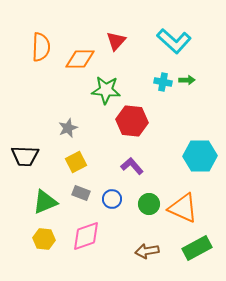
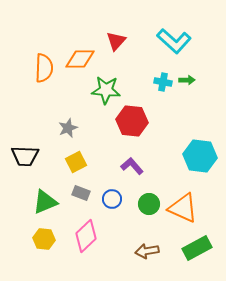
orange semicircle: moved 3 px right, 21 px down
cyan hexagon: rotated 8 degrees clockwise
pink diamond: rotated 24 degrees counterclockwise
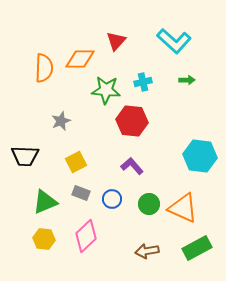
cyan cross: moved 20 px left; rotated 24 degrees counterclockwise
gray star: moved 7 px left, 7 px up
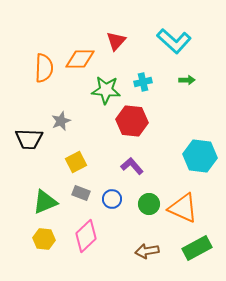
black trapezoid: moved 4 px right, 17 px up
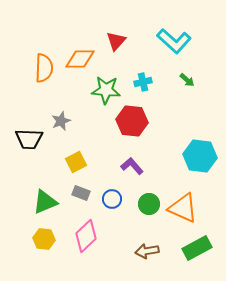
green arrow: rotated 42 degrees clockwise
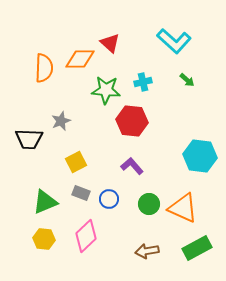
red triangle: moved 6 px left, 2 px down; rotated 30 degrees counterclockwise
blue circle: moved 3 px left
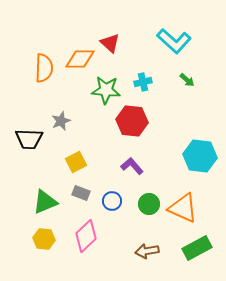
blue circle: moved 3 px right, 2 px down
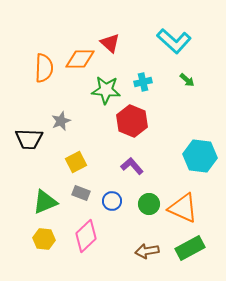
red hexagon: rotated 16 degrees clockwise
green rectangle: moved 7 px left
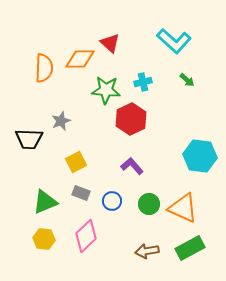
red hexagon: moved 1 px left, 2 px up; rotated 12 degrees clockwise
